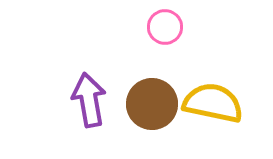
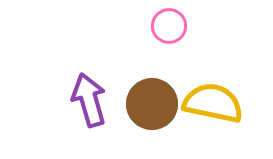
pink circle: moved 4 px right, 1 px up
purple arrow: rotated 6 degrees counterclockwise
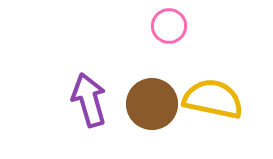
yellow semicircle: moved 4 px up
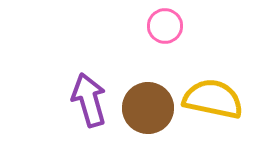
pink circle: moved 4 px left
brown circle: moved 4 px left, 4 px down
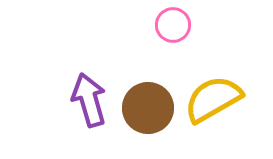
pink circle: moved 8 px right, 1 px up
yellow semicircle: rotated 42 degrees counterclockwise
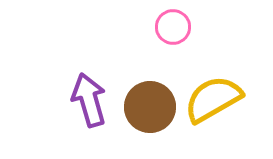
pink circle: moved 2 px down
brown circle: moved 2 px right, 1 px up
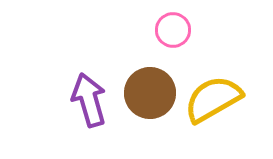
pink circle: moved 3 px down
brown circle: moved 14 px up
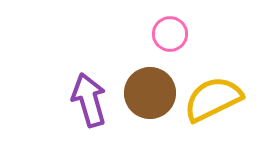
pink circle: moved 3 px left, 4 px down
yellow semicircle: rotated 4 degrees clockwise
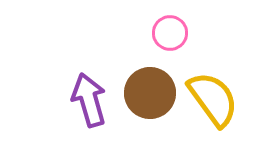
pink circle: moved 1 px up
yellow semicircle: rotated 80 degrees clockwise
